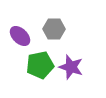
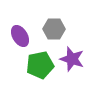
purple ellipse: rotated 15 degrees clockwise
purple star: moved 1 px right, 8 px up
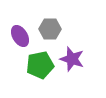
gray hexagon: moved 4 px left
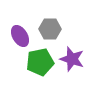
green pentagon: moved 3 px up
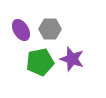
purple ellipse: moved 1 px right, 6 px up
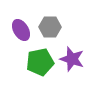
gray hexagon: moved 2 px up
